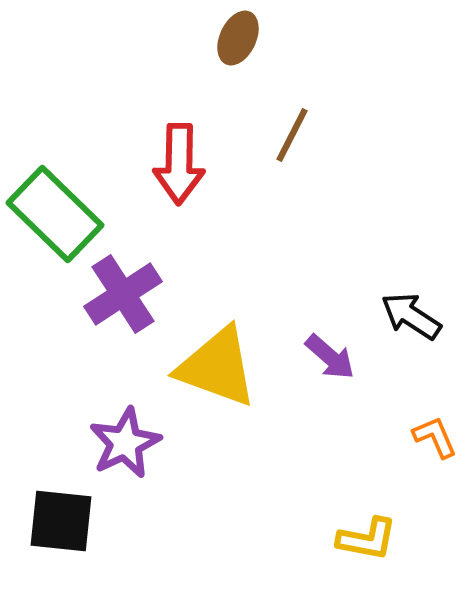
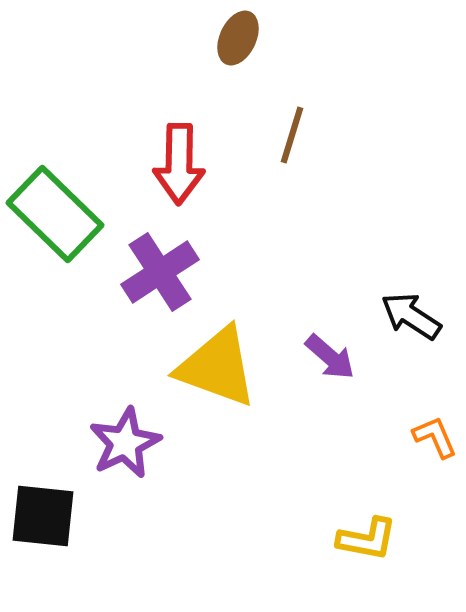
brown line: rotated 10 degrees counterclockwise
purple cross: moved 37 px right, 22 px up
black square: moved 18 px left, 5 px up
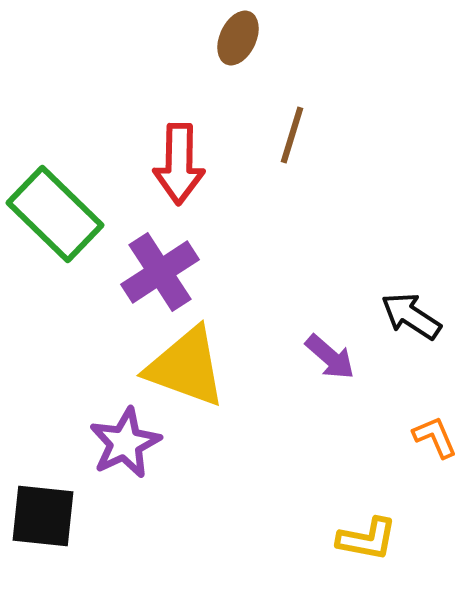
yellow triangle: moved 31 px left
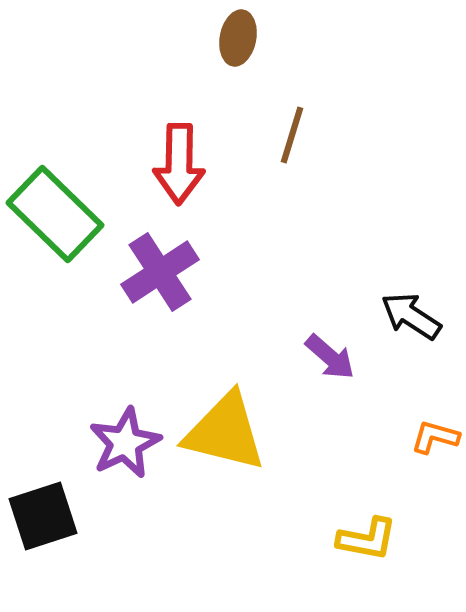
brown ellipse: rotated 14 degrees counterclockwise
yellow triangle: moved 39 px right, 65 px down; rotated 6 degrees counterclockwise
orange L-shape: rotated 51 degrees counterclockwise
black square: rotated 24 degrees counterclockwise
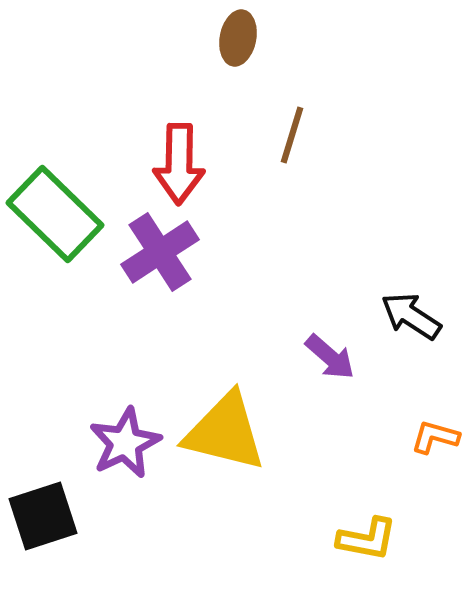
purple cross: moved 20 px up
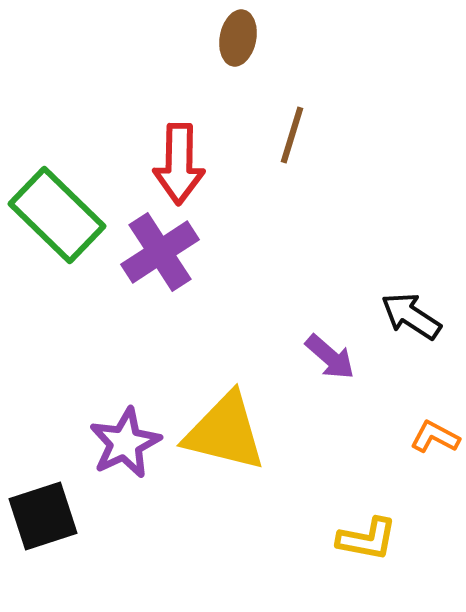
green rectangle: moved 2 px right, 1 px down
orange L-shape: rotated 12 degrees clockwise
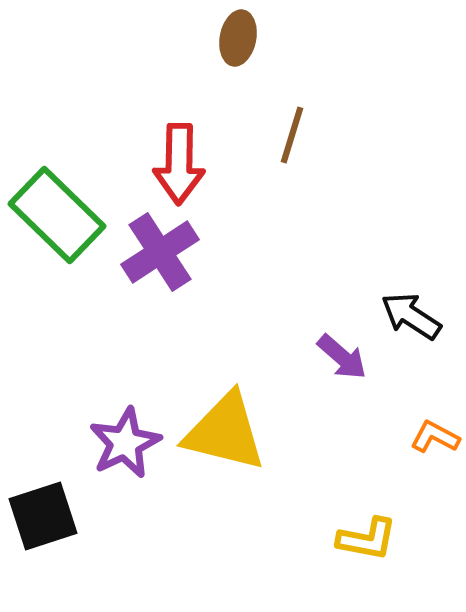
purple arrow: moved 12 px right
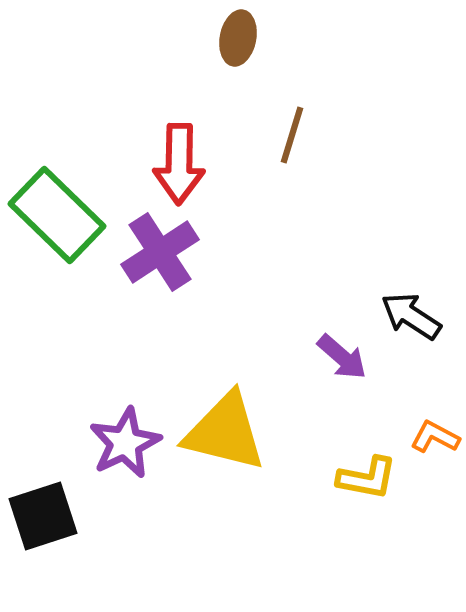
yellow L-shape: moved 61 px up
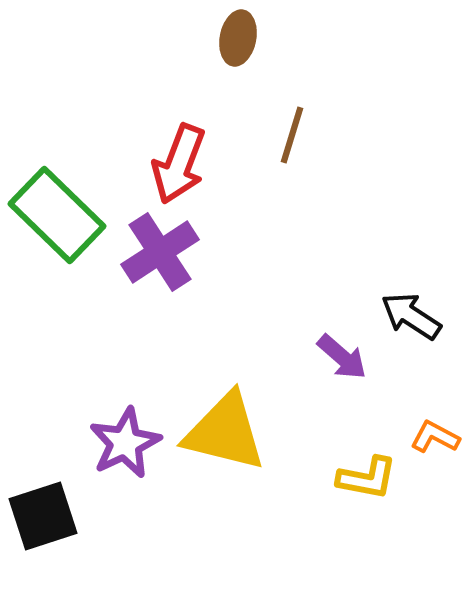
red arrow: rotated 20 degrees clockwise
